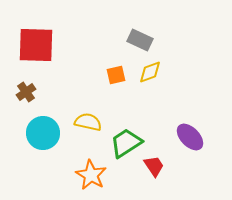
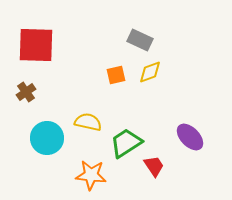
cyan circle: moved 4 px right, 5 px down
orange star: rotated 24 degrees counterclockwise
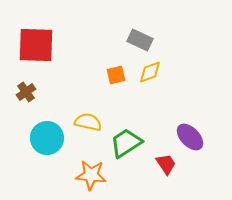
red trapezoid: moved 12 px right, 2 px up
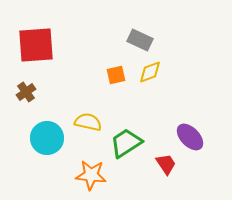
red square: rotated 6 degrees counterclockwise
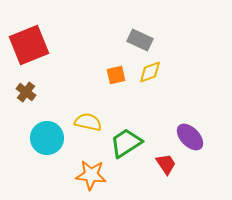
red square: moved 7 px left; rotated 18 degrees counterclockwise
brown cross: rotated 18 degrees counterclockwise
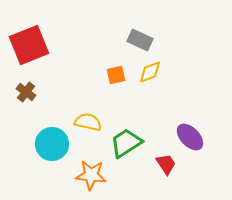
cyan circle: moved 5 px right, 6 px down
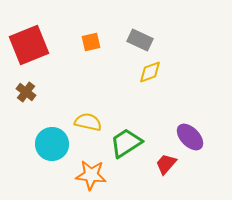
orange square: moved 25 px left, 33 px up
red trapezoid: rotated 105 degrees counterclockwise
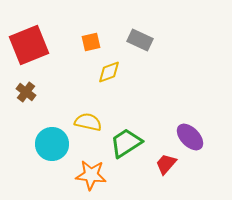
yellow diamond: moved 41 px left
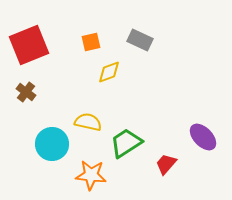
purple ellipse: moved 13 px right
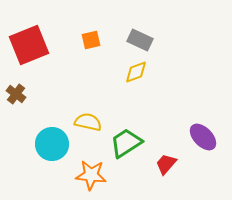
orange square: moved 2 px up
yellow diamond: moved 27 px right
brown cross: moved 10 px left, 2 px down
